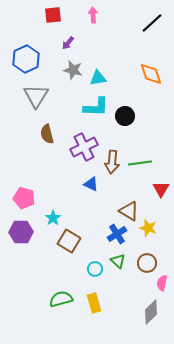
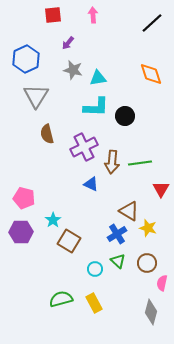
cyan star: moved 2 px down
yellow rectangle: rotated 12 degrees counterclockwise
gray diamond: rotated 30 degrees counterclockwise
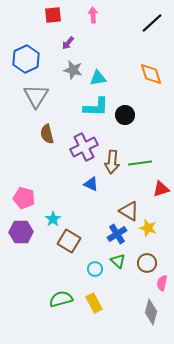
black circle: moved 1 px up
red triangle: rotated 42 degrees clockwise
cyan star: moved 1 px up
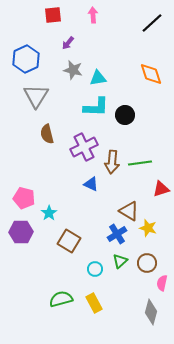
cyan star: moved 4 px left, 6 px up
green triangle: moved 2 px right; rotated 35 degrees clockwise
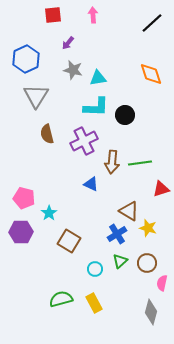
purple cross: moved 6 px up
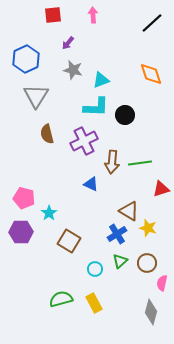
cyan triangle: moved 3 px right, 2 px down; rotated 12 degrees counterclockwise
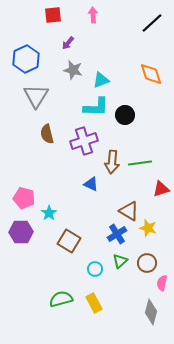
purple cross: rotated 8 degrees clockwise
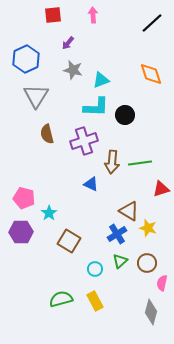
yellow rectangle: moved 1 px right, 2 px up
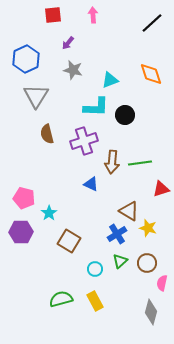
cyan triangle: moved 9 px right
